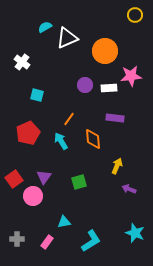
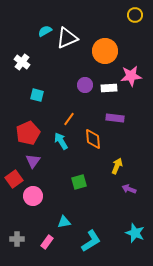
cyan semicircle: moved 4 px down
purple triangle: moved 11 px left, 16 px up
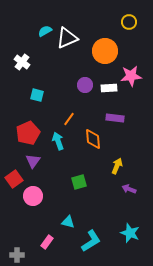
yellow circle: moved 6 px left, 7 px down
cyan arrow: moved 3 px left; rotated 12 degrees clockwise
cyan triangle: moved 4 px right; rotated 24 degrees clockwise
cyan star: moved 5 px left
gray cross: moved 16 px down
